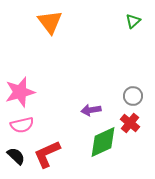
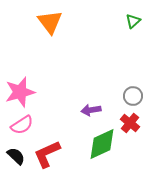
pink semicircle: rotated 20 degrees counterclockwise
green diamond: moved 1 px left, 2 px down
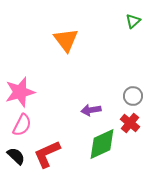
orange triangle: moved 16 px right, 18 px down
pink semicircle: rotated 30 degrees counterclockwise
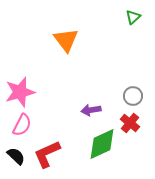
green triangle: moved 4 px up
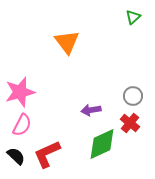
orange triangle: moved 1 px right, 2 px down
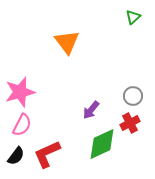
purple arrow: rotated 42 degrees counterclockwise
red cross: rotated 24 degrees clockwise
black semicircle: rotated 84 degrees clockwise
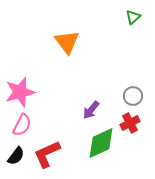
green diamond: moved 1 px left, 1 px up
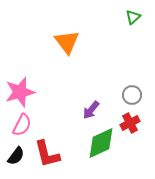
gray circle: moved 1 px left, 1 px up
red L-shape: rotated 80 degrees counterclockwise
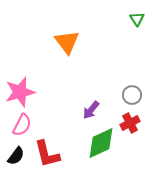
green triangle: moved 4 px right, 2 px down; rotated 21 degrees counterclockwise
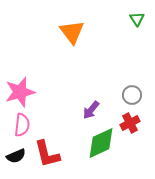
orange triangle: moved 5 px right, 10 px up
pink semicircle: rotated 20 degrees counterclockwise
black semicircle: rotated 30 degrees clockwise
